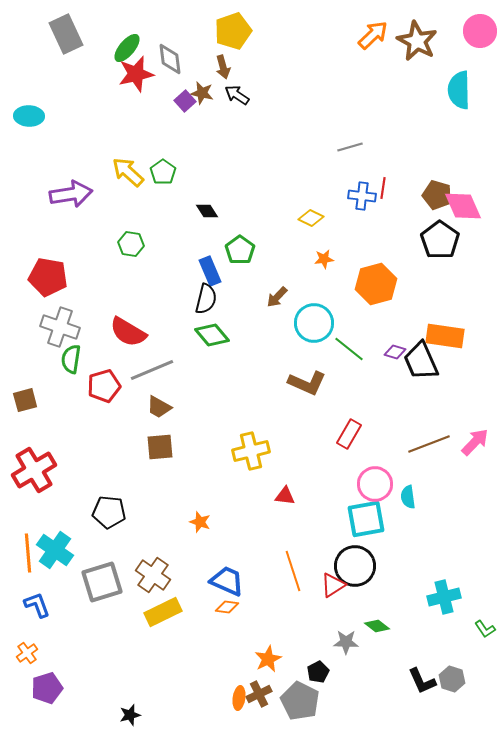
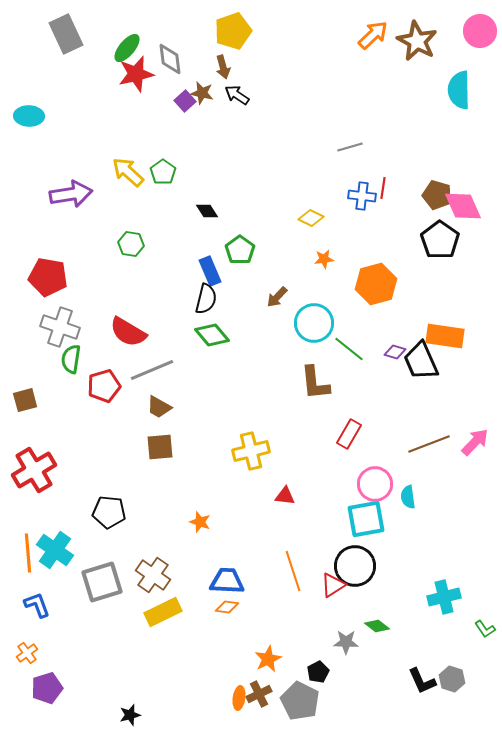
brown L-shape at (307, 383): moved 8 px right; rotated 60 degrees clockwise
blue trapezoid at (227, 581): rotated 21 degrees counterclockwise
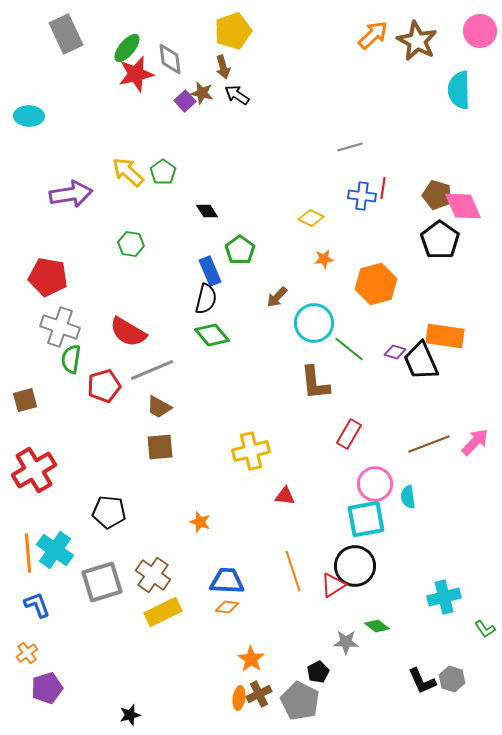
orange star at (268, 659): moved 17 px left; rotated 12 degrees counterclockwise
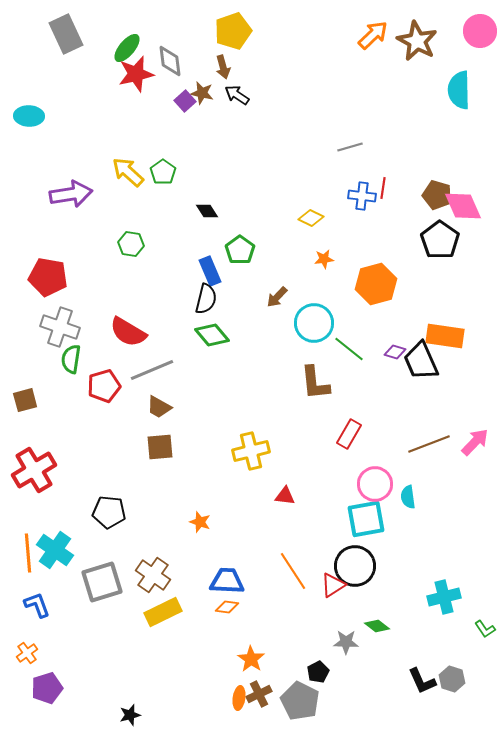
gray diamond at (170, 59): moved 2 px down
orange line at (293, 571): rotated 15 degrees counterclockwise
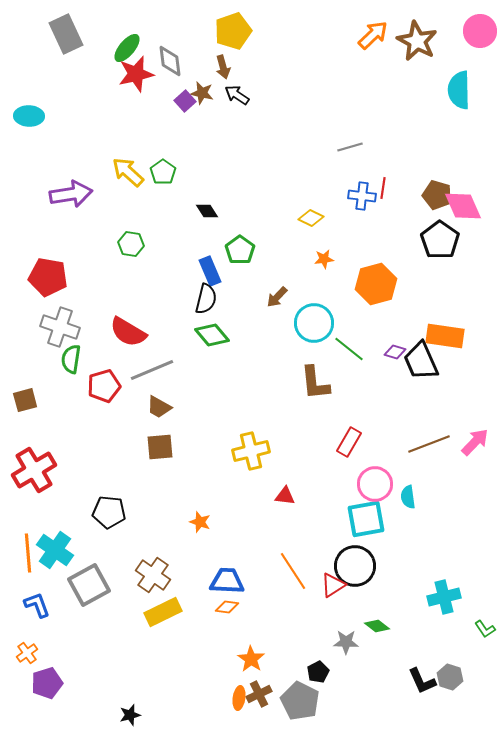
red rectangle at (349, 434): moved 8 px down
gray square at (102, 582): moved 13 px left, 3 px down; rotated 12 degrees counterclockwise
gray hexagon at (452, 679): moved 2 px left, 2 px up
purple pentagon at (47, 688): moved 5 px up
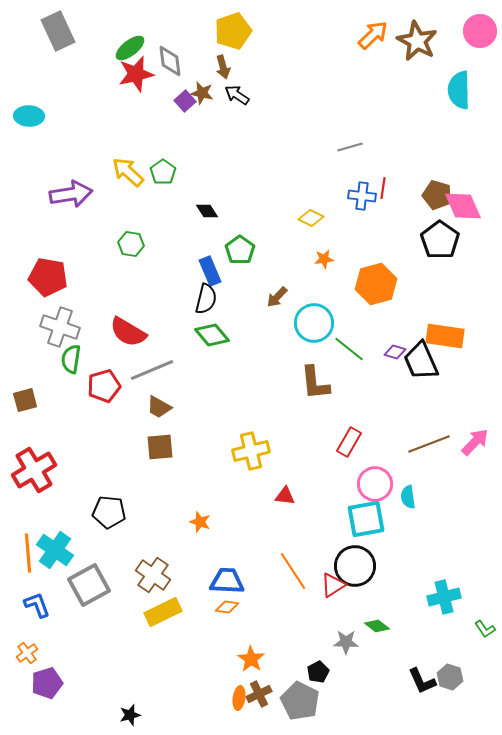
gray rectangle at (66, 34): moved 8 px left, 3 px up
green ellipse at (127, 48): moved 3 px right; rotated 12 degrees clockwise
